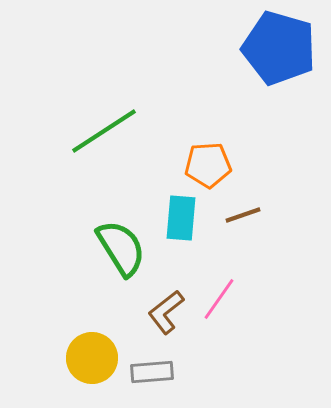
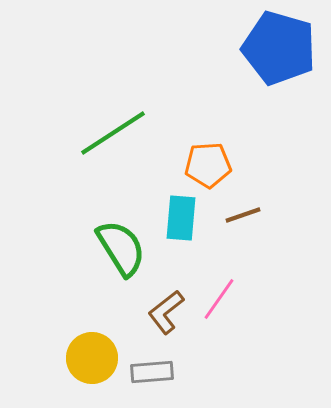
green line: moved 9 px right, 2 px down
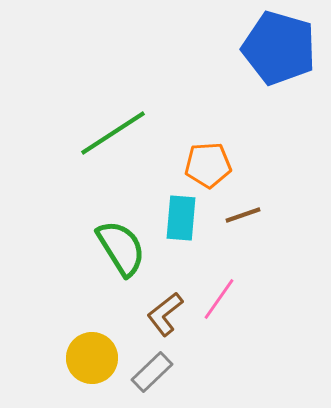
brown L-shape: moved 1 px left, 2 px down
gray rectangle: rotated 39 degrees counterclockwise
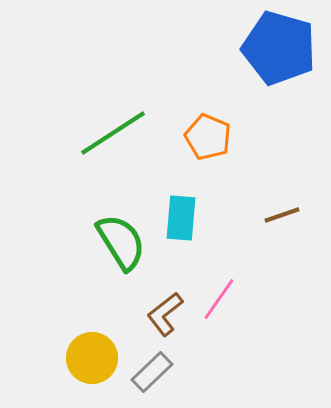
orange pentagon: moved 28 px up; rotated 27 degrees clockwise
brown line: moved 39 px right
green semicircle: moved 6 px up
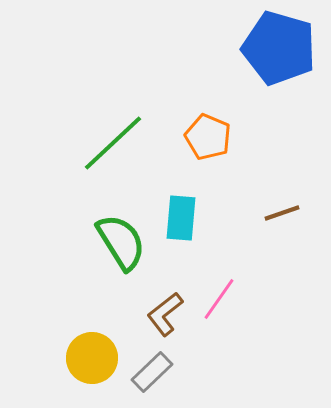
green line: moved 10 px down; rotated 10 degrees counterclockwise
brown line: moved 2 px up
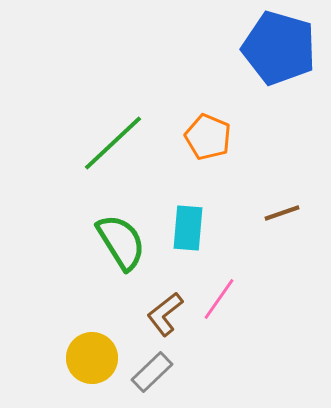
cyan rectangle: moved 7 px right, 10 px down
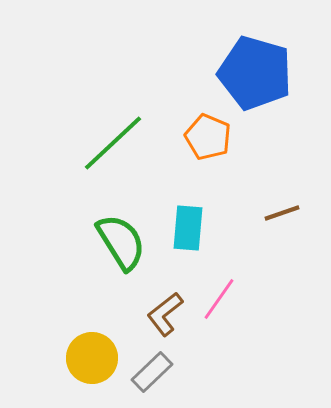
blue pentagon: moved 24 px left, 25 px down
